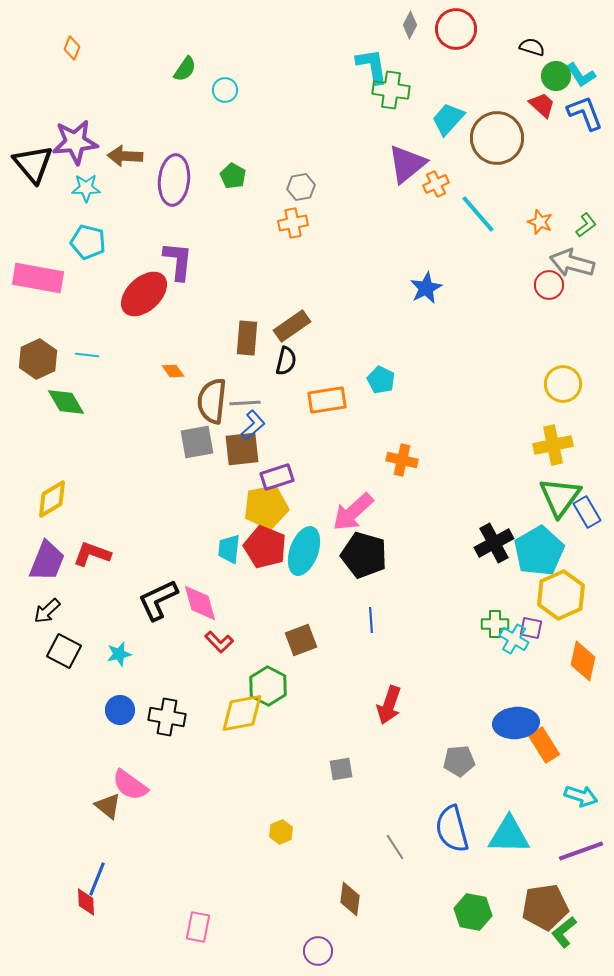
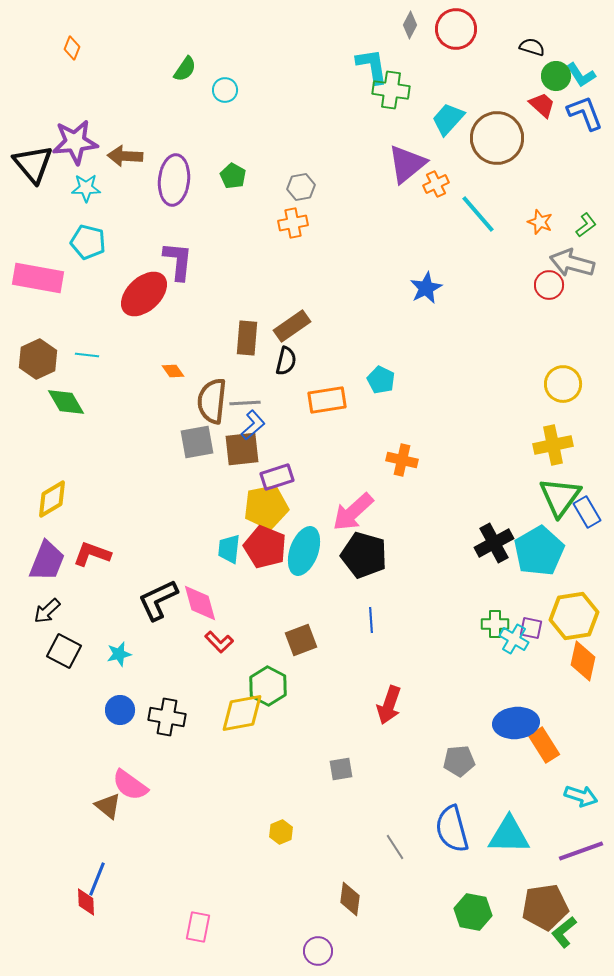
yellow hexagon at (561, 595): moved 13 px right, 21 px down; rotated 15 degrees clockwise
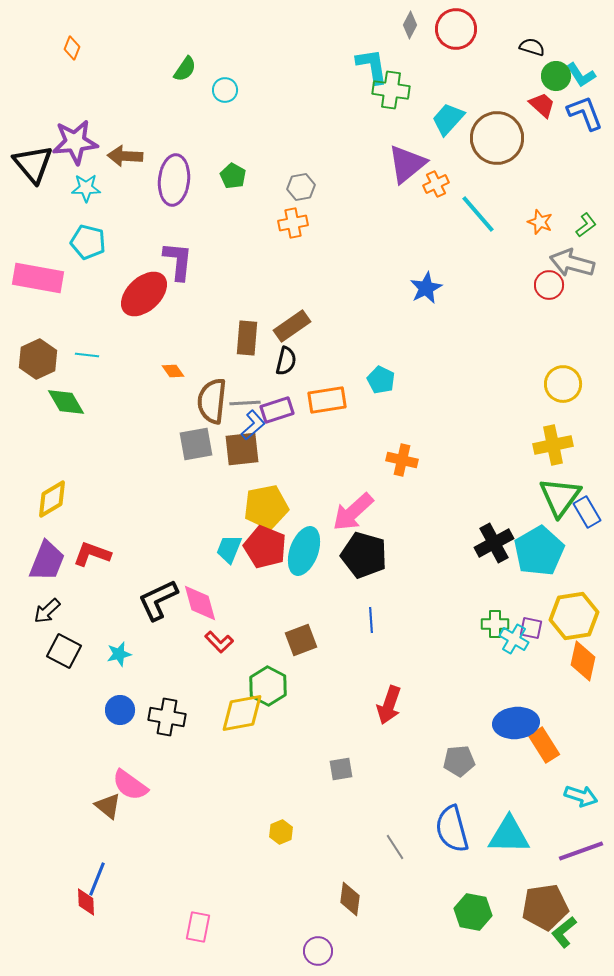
gray square at (197, 442): moved 1 px left, 2 px down
purple rectangle at (277, 477): moved 67 px up
cyan trapezoid at (229, 549): rotated 16 degrees clockwise
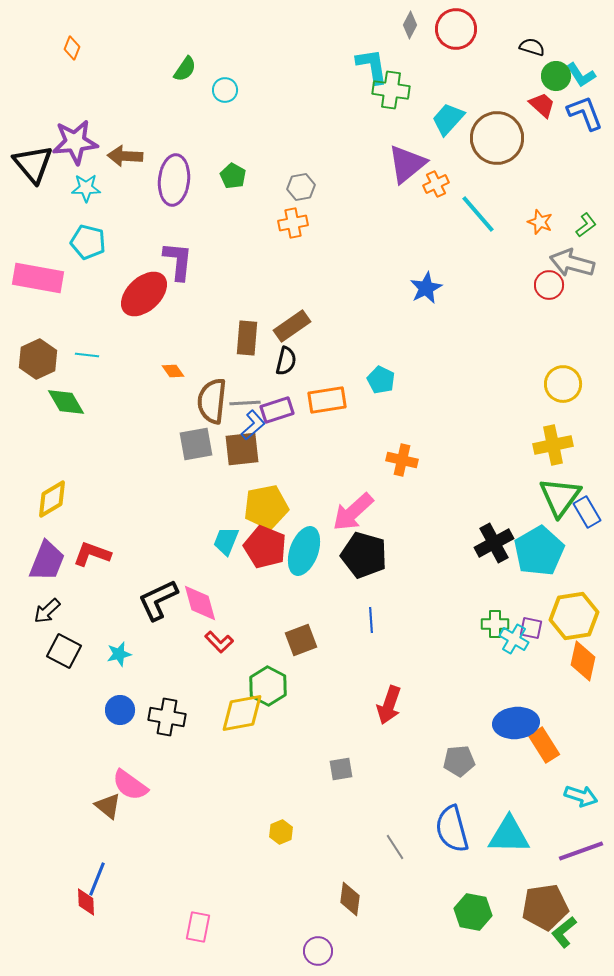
cyan trapezoid at (229, 549): moved 3 px left, 8 px up
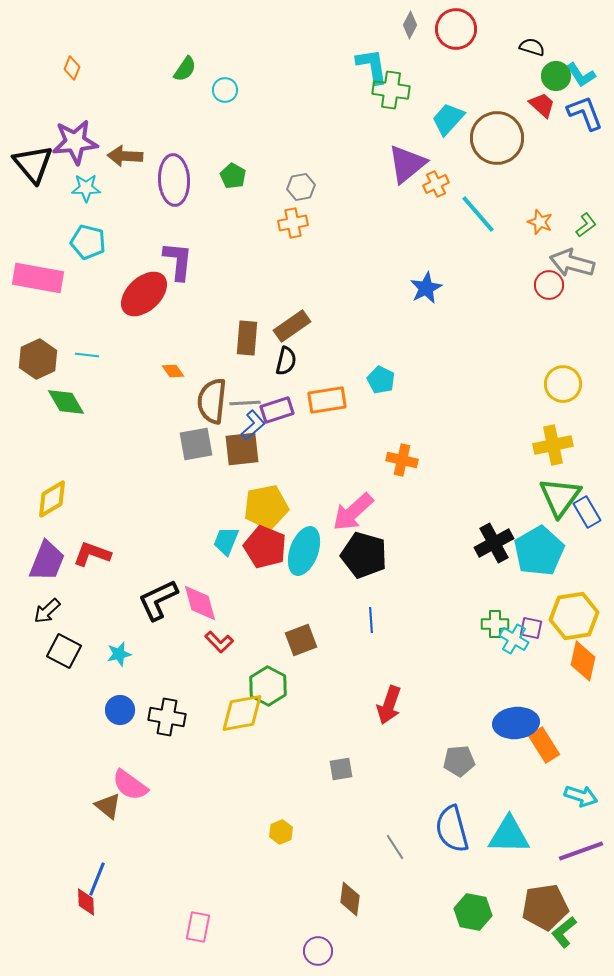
orange diamond at (72, 48): moved 20 px down
purple ellipse at (174, 180): rotated 9 degrees counterclockwise
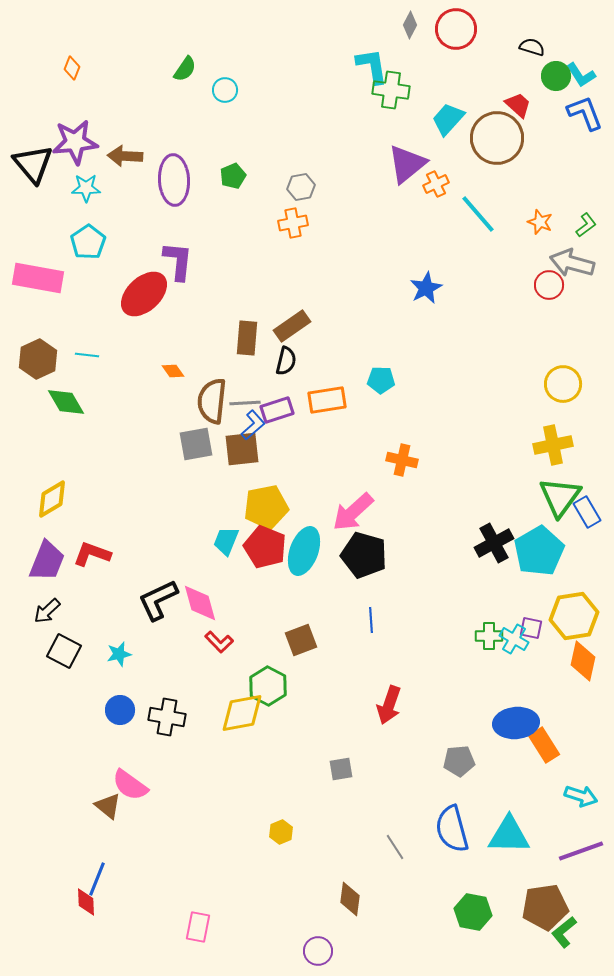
red trapezoid at (542, 105): moved 24 px left
green pentagon at (233, 176): rotated 20 degrees clockwise
cyan pentagon at (88, 242): rotated 24 degrees clockwise
cyan pentagon at (381, 380): rotated 24 degrees counterclockwise
green cross at (495, 624): moved 6 px left, 12 px down
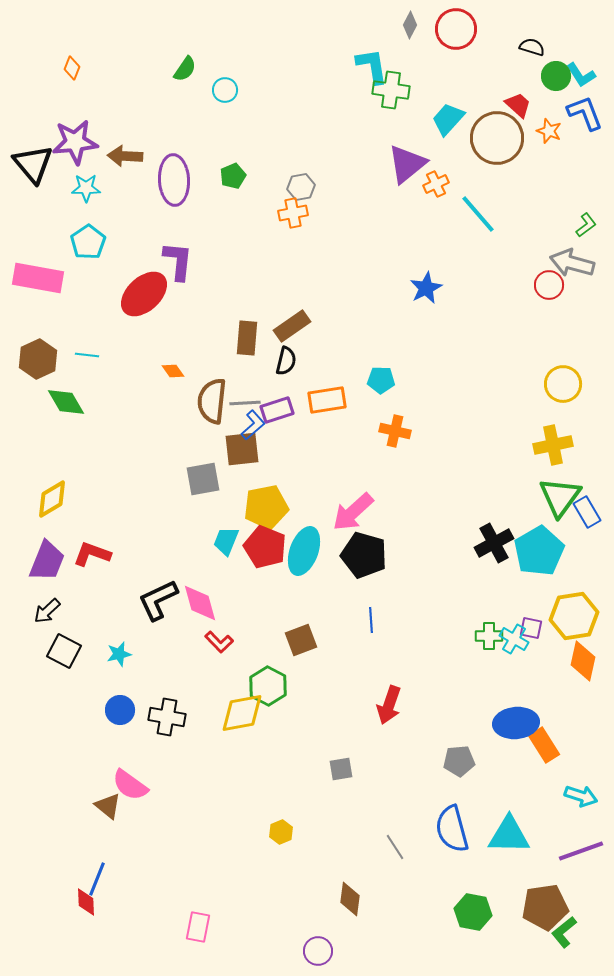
orange star at (540, 222): moved 9 px right, 91 px up
orange cross at (293, 223): moved 10 px up
gray square at (196, 444): moved 7 px right, 35 px down
orange cross at (402, 460): moved 7 px left, 29 px up
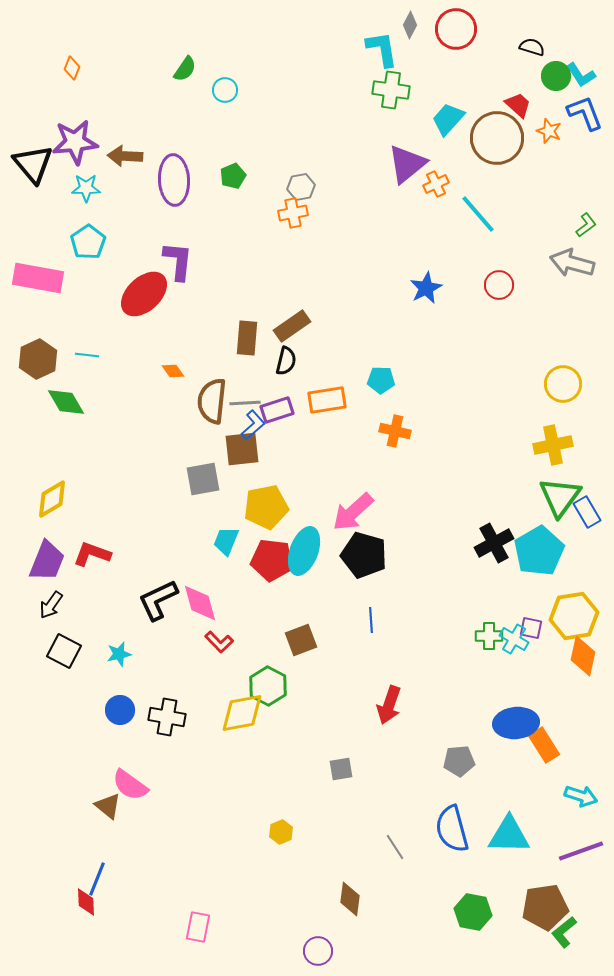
cyan L-shape at (372, 66): moved 10 px right, 17 px up
red circle at (549, 285): moved 50 px left
red pentagon at (265, 547): moved 7 px right, 13 px down; rotated 15 degrees counterclockwise
black arrow at (47, 611): moved 4 px right, 6 px up; rotated 12 degrees counterclockwise
orange diamond at (583, 661): moved 5 px up
